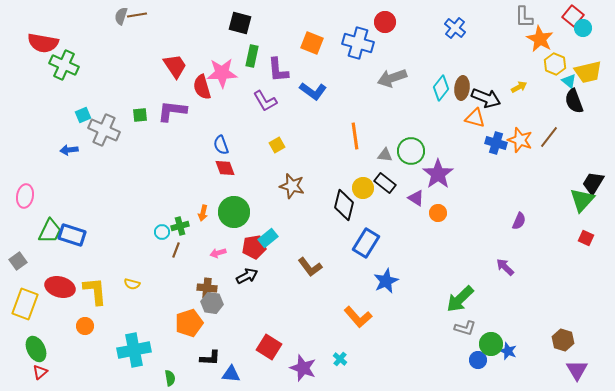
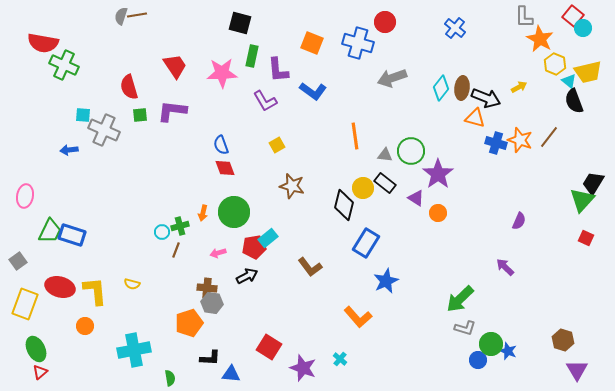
red semicircle at (202, 87): moved 73 px left
cyan square at (83, 115): rotated 28 degrees clockwise
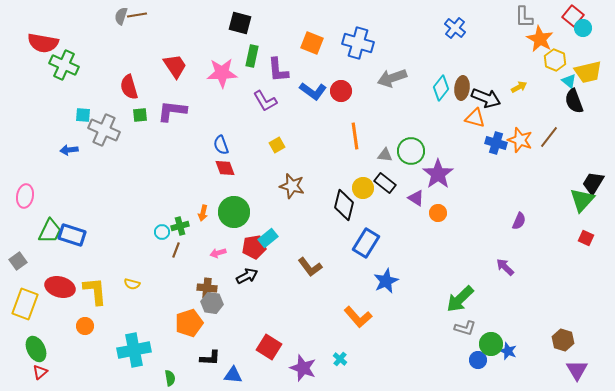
red circle at (385, 22): moved 44 px left, 69 px down
yellow hexagon at (555, 64): moved 4 px up
blue triangle at (231, 374): moved 2 px right, 1 px down
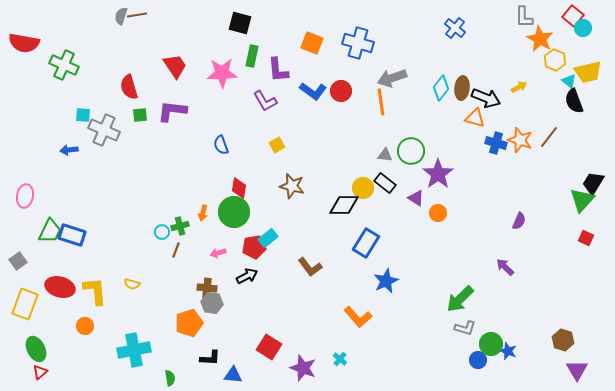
red semicircle at (43, 43): moved 19 px left
orange line at (355, 136): moved 26 px right, 34 px up
red diamond at (225, 168): moved 14 px right, 20 px down; rotated 30 degrees clockwise
black diamond at (344, 205): rotated 76 degrees clockwise
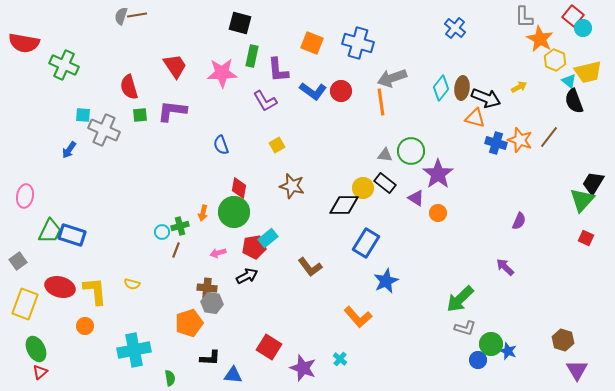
blue arrow at (69, 150): rotated 48 degrees counterclockwise
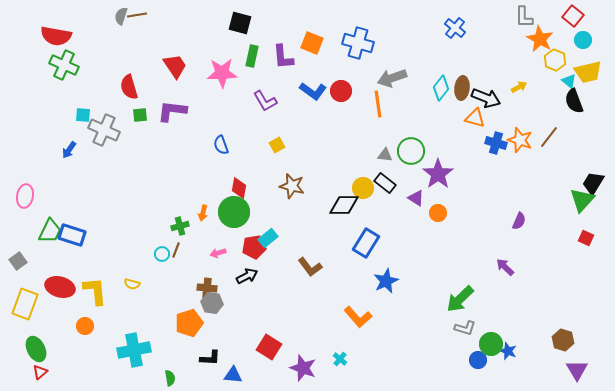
cyan circle at (583, 28): moved 12 px down
red semicircle at (24, 43): moved 32 px right, 7 px up
purple L-shape at (278, 70): moved 5 px right, 13 px up
orange line at (381, 102): moved 3 px left, 2 px down
cyan circle at (162, 232): moved 22 px down
